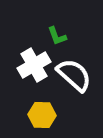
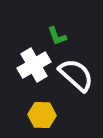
white semicircle: moved 2 px right
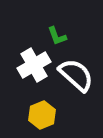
yellow hexagon: rotated 24 degrees counterclockwise
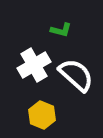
green L-shape: moved 4 px right, 6 px up; rotated 55 degrees counterclockwise
yellow hexagon: rotated 16 degrees counterclockwise
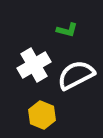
green L-shape: moved 6 px right
white semicircle: rotated 69 degrees counterclockwise
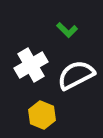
green L-shape: rotated 30 degrees clockwise
white cross: moved 3 px left
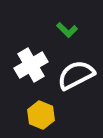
yellow hexagon: moved 1 px left
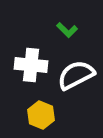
white cross: rotated 36 degrees clockwise
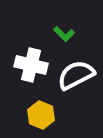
green L-shape: moved 3 px left, 4 px down
white cross: rotated 8 degrees clockwise
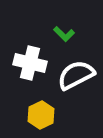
white cross: moved 1 px left, 2 px up
yellow hexagon: rotated 12 degrees clockwise
